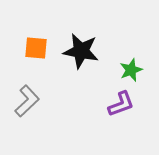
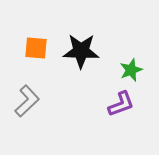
black star: rotated 9 degrees counterclockwise
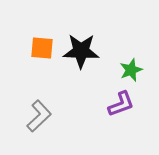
orange square: moved 6 px right
gray L-shape: moved 12 px right, 15 px down
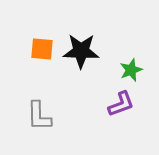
orange square: moved 1 px down
gray L-shape: rotated 132 degrees clockwise
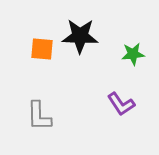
black star: moved 1 px left, 15 px up
green star: moved 2 px right, 16 px up; rotated 15 degrees clockwise
purple L-shape: rotated 76 degrees clockwise
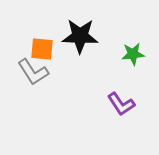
gray L-shape: moved 6 px left, 44 px up; rotated 32 degrees counterclockwise
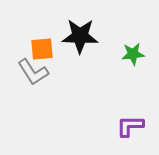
orange square: rotated 10 degrees counterclockwise
purple L-shape: moved 9 px right, 22 px down; rotated 124 degrees clockwise
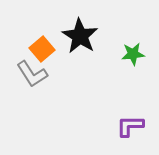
black star: rotated 30 degrees clockwise
orange square: rotated 35 degrees counterclockwise
gray L-shape: moved 1 px left, 2 px down
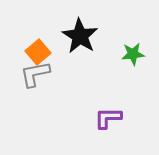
orange square: moved 4 px left, 3 px down
gray L-shape: moved 3 px right; rotated 112 degrees clockwise
purple L-shape: moved 22 px left, 8 px up
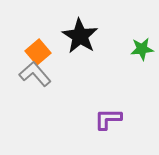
green star: moved 9 px right, 5 px up
gray L-shape: rotated 60 degrees clockwise
purple L-shape: moved 1 px down
